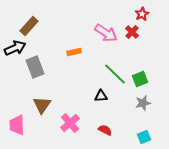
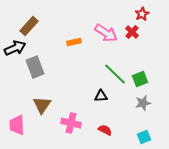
orange rectangle: moved 10 px up
pink cross: moved 1 px right; rotated 36 degrees counterclockwise
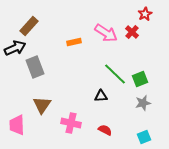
red star: moved 3 px right
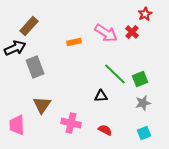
cyan square: moved 4 px up
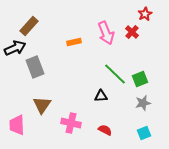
pink arrow: rotated 35 degrees clockwise
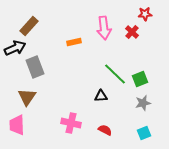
red star: rotated 24 degrees clockwise
pink arrow: moved 2 px left, 5 px up; rotated 15 degrees clockwise
brown triangle: moved 15 px left, 8 px up
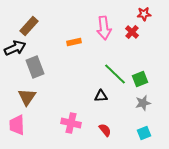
red star: moved 1 px left
red semicircle: rotated 24 degrees clockwise
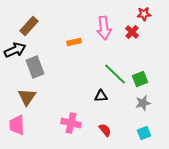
black arrow: moved 2 px down
